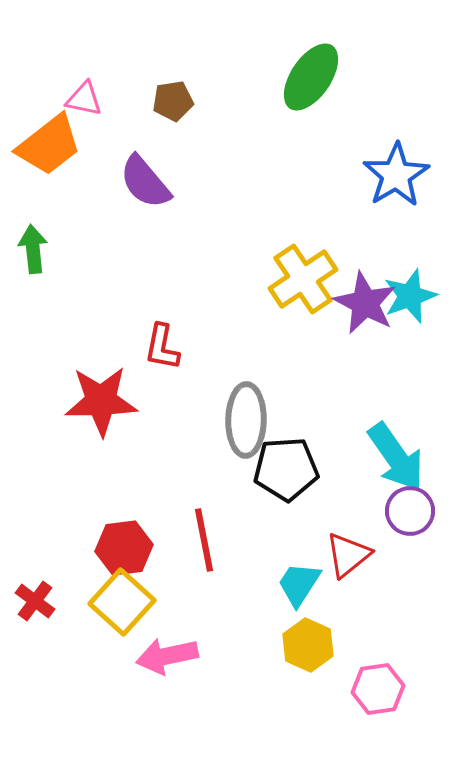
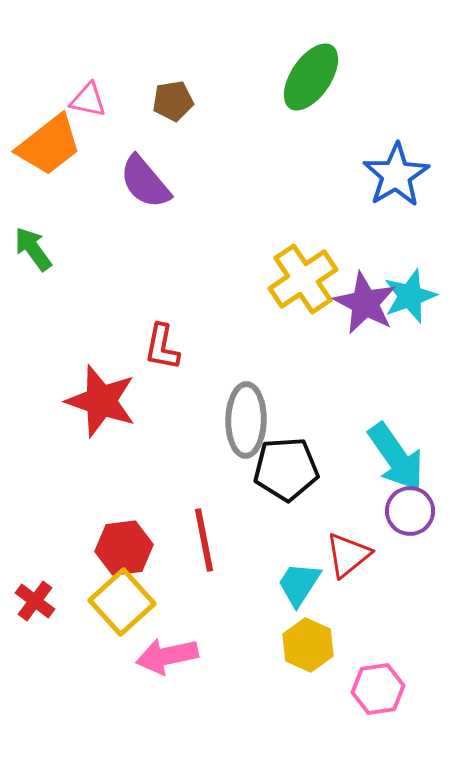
pink triangle: moved 4 px right, 1 px down
green arrow: rotated 30 degrees counterclockwise
red star: rotated 20 degrees clockwise
yellow square: rotated 6 degrees clockwise
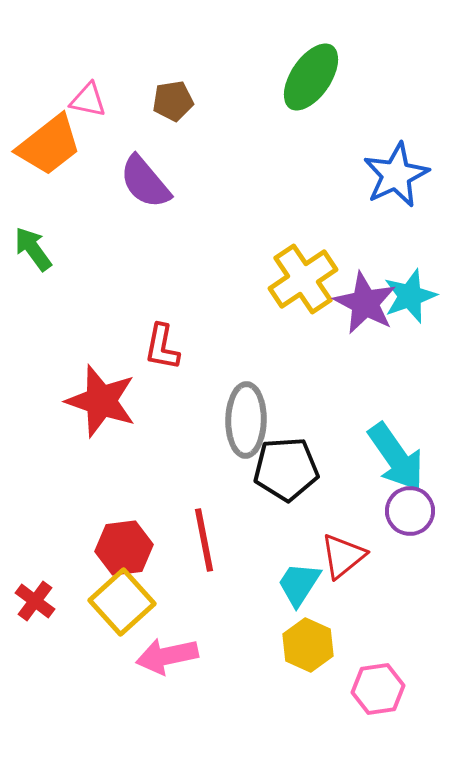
blue star: rotated 6 degrees clockwise
red triangle: moved 5 px left, 1 px down
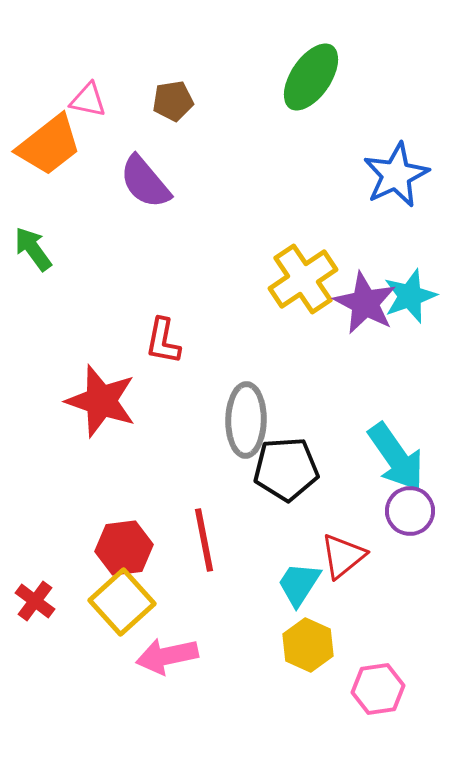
red L-shape: moved 1 px right, 6 px up
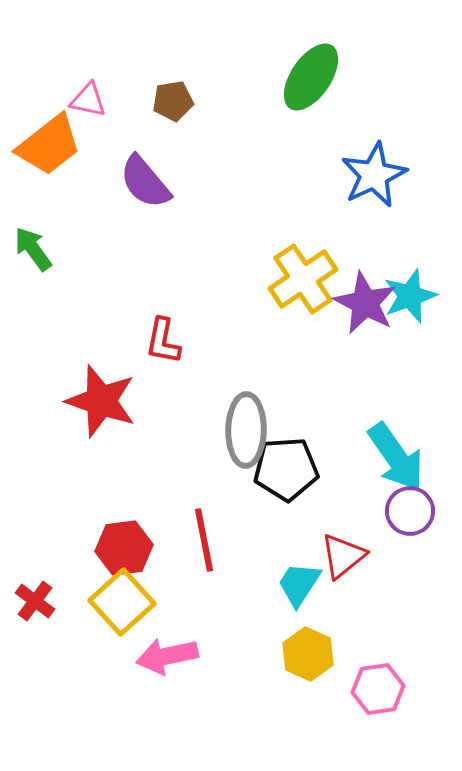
blue star: moved 22 px left
gray ellipse: moved 10 px down
yellow hexagon: moved 9 px down
